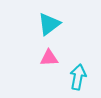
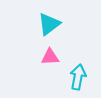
pink triangle: moved 1 px right, 1 px up
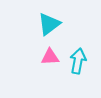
cyan arrow: moved 16 px up
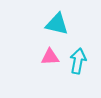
cyan triangle: moved 8 px right; rotated 50 degrees clockwise
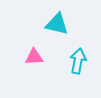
pink triangle: moved 16 px left
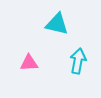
pink triangle: moved 5 px left, 6 px down
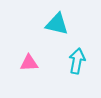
cyan arrow: moved 1 px left
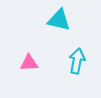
cyan triangle: moved 2 px right, 4 px up
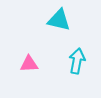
pink triangle: moved 1 px down
